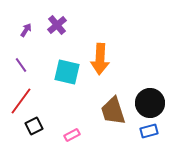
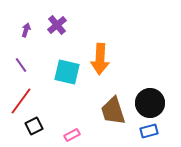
purple arrow: rotated 16 degrees counterclockwise
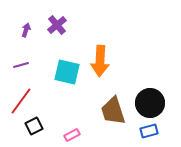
orange arrow: moved 2 px down
purple line: rotated 70 degrees counterclockwise
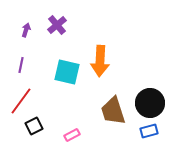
purple line: rotated 63 degrees counterclockwise
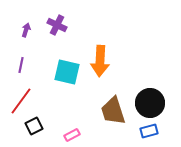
purple cross: rotated 24 degrees counterclockwise
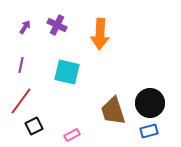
purple arrow: moved 1 px left, 3 px up; rotated 16 degrees clockwise
orange arrow: moved 27 px up
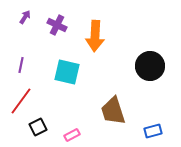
purple arrow: moved 10 px up
orange arrow: moved 5 px left, 2 px down
black circle: moved 37 px up
black square: moved 4 px right, 1 px down
blue rectangle: moved 4 px right
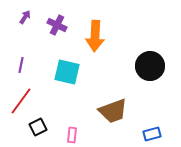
brown trapezoid: rotated 92 degrees counterclockwise
blue rectangle: moved 1 px left, 3 px down
pink rectangle: rotated 56 degrees counterclockwise
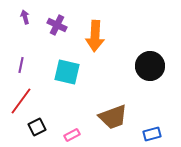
purple arrow: rotated 48 degrees counterclockwise
brown trapezoid: moved 6 px down
black square: moved 1 px left
pink rectangle: rotated 56 degrees clockwise
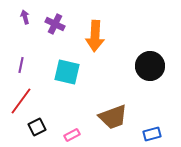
purple cross: moved 2 px left, 1 px up
